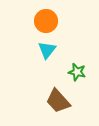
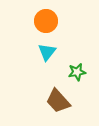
cyan triangle: moved 2 px down
green star: rotated 24 degrees counterclockwise
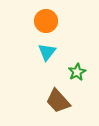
green star: rotated 18 degrees counterclockwise
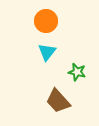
green star: rotated 30 degrees counterclockwise
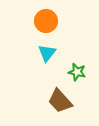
cyan triangle: moved 1 px down
brown trapezoid: moved 2 px right
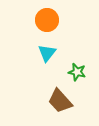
orange circle: moved 1 px right, 1 px up
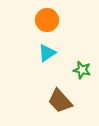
cyan triangle: rotated 18 degrees clockwise
green star: moved 5 px right, 2 px up
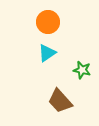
orange circle: moved 1 px right, 2 px down
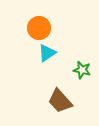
orange circle: moved 9 px left, 6 px down
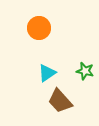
cyan triangle: moved 20 px down
green star: moved 3 px right, 1 px down
